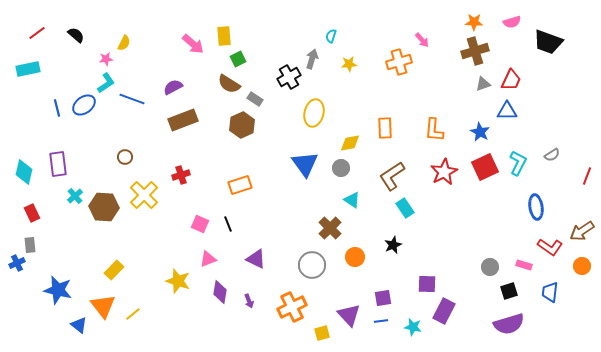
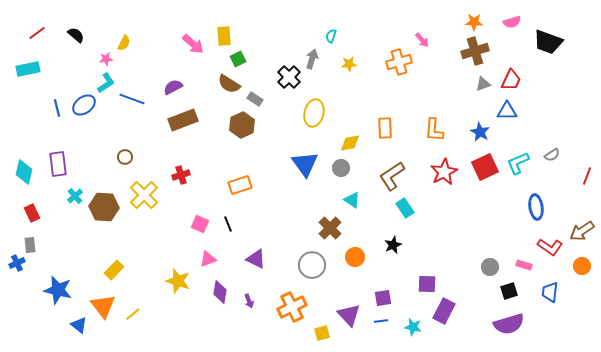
black cross at (289, 77): rotated 15 degrees counterclockwise
cyan L-shape at (518, 163): rotated 140 degrees counterclockwise
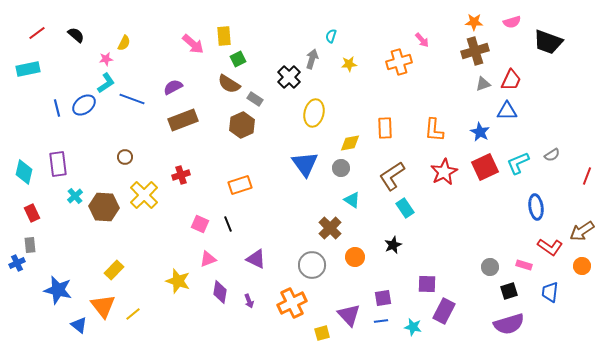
orange cross at (292, 307): moved 4 px up
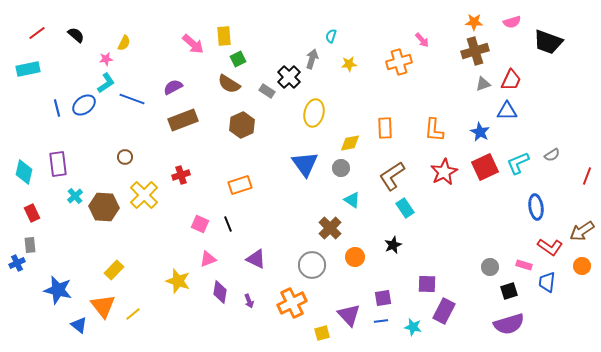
gray rectangle at (255, 99): moved 12 px right, 8 px up
blue trapezoid at (550, 292): moved 3 px left, 10 px up
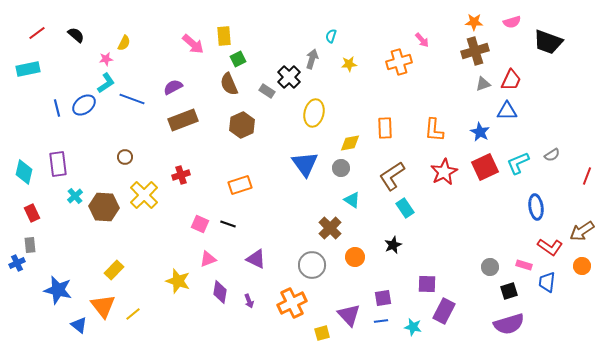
brown semicircle at (229, 84): rotated 35 degrees clockwise
black line at (228, 224): rotated 49 degrees counterclockwise
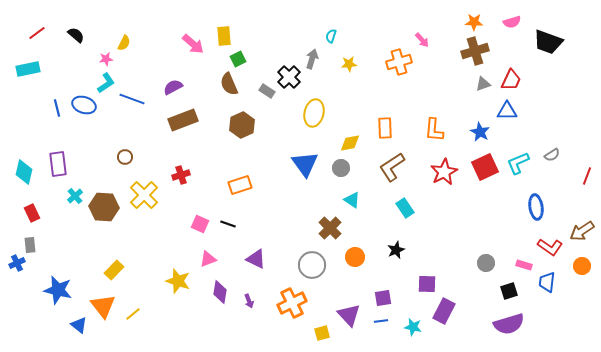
blue ellipse at (84, 105): rotated 55 degrees clockwise
brown L-shape at (392, 176): moved 9 px up
black star at (393, 245): moved 3 px right, 5 px down
gray circle at (490, 267): moved 4 px left, 4 px up
